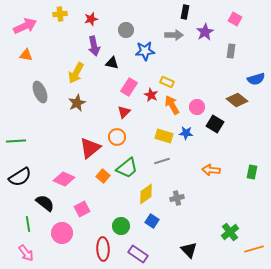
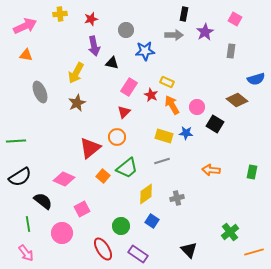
black rectangle at (185, 12): moved 1 px left, 2 px down
black semicircle at (45, 203): moved 2 px left, 2 px up
red ellipse at (103, 249): rotated 30 degrees counterclockwise
orange line at (254, 249): moved 3 px down
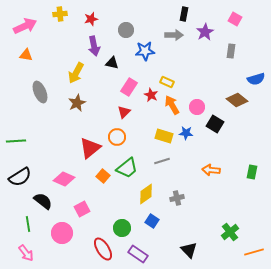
green circle at (121, 226): moved 1 px right, 2 px down
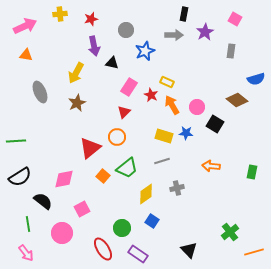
blue star at (145, 51): rotated 18 degrees counterclockwise
orange arrow at (211, 170): moved 4 px up
pink diamond at (64, 179): rotated 35 degrees counterclockwise
gray cross at (177, 198): moved 10 px up
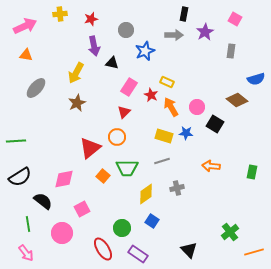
gray ellipse at (40, 92): moved 4 px left, 4 px up; rotated 65 degrees clockwise
orange arrow at (172, 105): moved 1 px left, 2 px down
green trapezoid at (127, 168): rotated 40 degrees clockwise
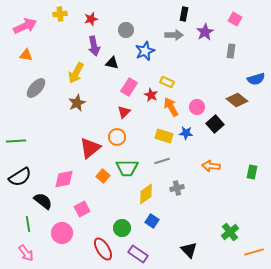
black square at (215, 124): rotated 18 degrees clockwise
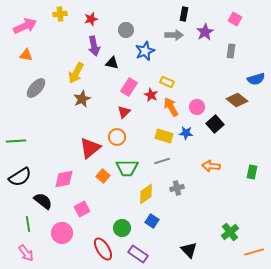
brown star at (77, 103): moved 5 px right, 4 px up
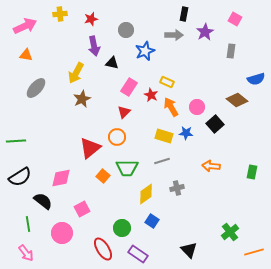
pink diamond at (64, 179): moved 3 px left, 1 px up
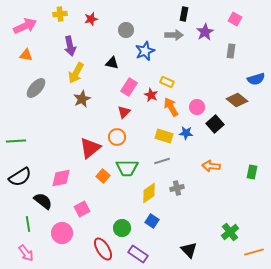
purple arrow at (94, 46): moved 24 px left
yellow diamond at (146, 194): moved 3 px right, 1 px up
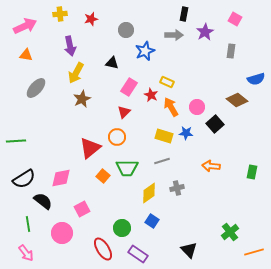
black semicircle at (20, 177): moved 4 px right, 2 px down
